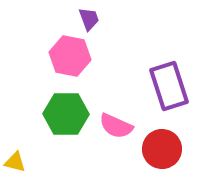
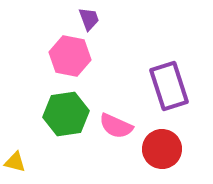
green hexagon: rotated 9 degrees counterclockwise
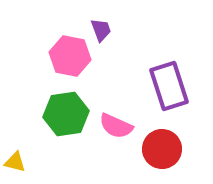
purple trapezoid: moved 12 px right, 11 px down
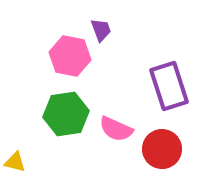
pink semicircle: moved 3 px down
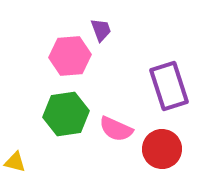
pink hexagon: rotated 15 degrees counterclockwise
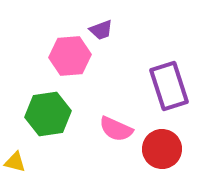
purple trapezoid: rotated 90 degrees clockwise
green hexagon: moved 18 px left
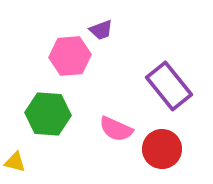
purple rectangle: rotated 21 degrees counterclockwise
green hexagon: rotated 12 degrees clockwise
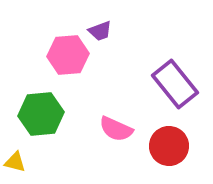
purple trapezoid: moved 1 px left, 1 px down
pink hexagon: moved 2 px left, 1 px up
purple rectangle: moved 6 px right, 2 px up
green hexagon: moved 7 px left; rotated 9 degrees counterclockwise
red circle: moved 7 px right, 3 px up
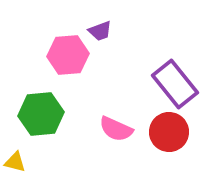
red circle: moved 14 px up
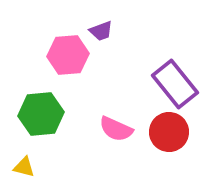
purple trapezoid: moved 1 px right
yellow triangle: moved 9 px right, 5 px down
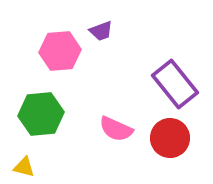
pink hexagon: moved 8 px left, 4 px up
red circle: moved 1 px right, 6 px down
